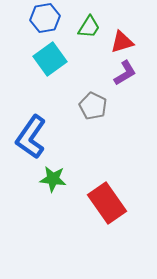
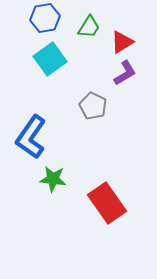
red triangle: rotated 15 degrees counterclockwise
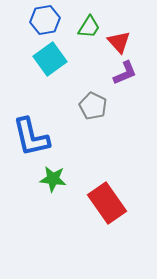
blue hexagon: moved 2 px down
red triangle: moved 3 px left; rotated 40 degrees counterclockwise
purple L-shape: rotated 8 degrees clockwise
blue L-shape: rotated 48 degrees counterclockwise
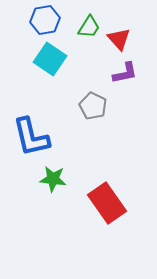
red triangle: moved 3 px up
cyan square: rotated 20 degrees counterclockwise
purple L-shape: rotated 12 degrees clockwise
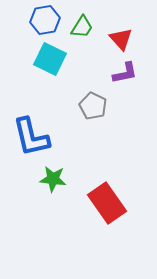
green trapezoid: moved 7 px left
red triangle: moved 2 px right
cyan square: rotated 8 degrees counterclockwise
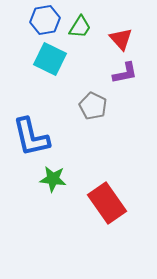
green trapezoid: moved 2 px left
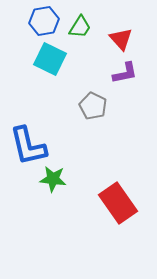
blue hexagon: moved 1 px left, 1 px down
blue L-shape: moved 3 px left, 9 px down
red rectangle: moved 11 px right
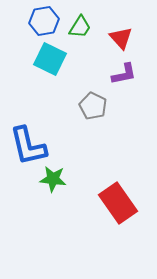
red triangle: moved 1 px up
purple L-shape: moved 1 px left, 1 px down
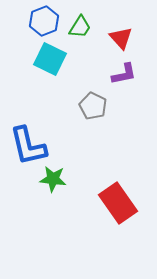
blue hexagon: rotated 12 degrees counterclockwise
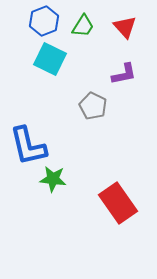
green trapezoid: moved 3 px right, 1 px up
red triangle: moved 4 px right, 11 px up
